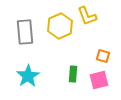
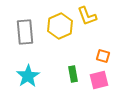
green rectangle: rotated 14 degrees counterclockwise
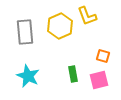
cyan star: rotated 15 degrees counterclockwise
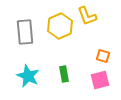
green rectangle: moved 9 px left
pink square: moved 1 px right
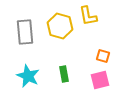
yellow L-shape: moved 1 px right; rotated 10 degrees clockwise
yellow hexagon: rotated 20 degrees counterclockwise
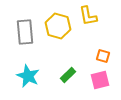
yellow hexagon: moved 2 px left
green rectangle: moved 4 px right, 1 px down; rotated 56 degrees clockwise
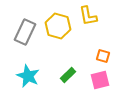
gray rectangle: rotated 30 degrees clockwise
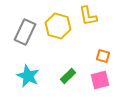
green rectangle: moved 1 px down
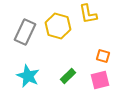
yellow L-shape: moved 2 px up
